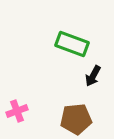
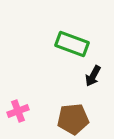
pink cross: moved 1 px right
brown pentagon: moved 3 px left
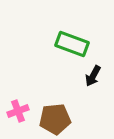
brown pentagon: moved 18 px left
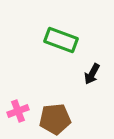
green rectangle: moved 11 px left, 4 px up
black arrow: moved 1 px left, 2 px up
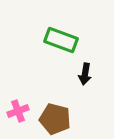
black arrow: moved 7 px left; rotated 20 degrees counterclockwise
brown pentagon: rotated 20 degrees clockwise
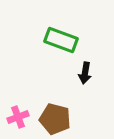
black arrow: moved 1 px up
pink cross: moved 6 px down
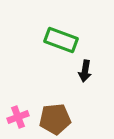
black arrow: moved 2 px up
brown pentagon: rotated 20 degrees counterclockwise
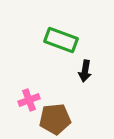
pink cross: moved 11 px right, 17 px up
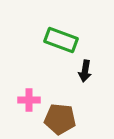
pink cross: rotated 20 degrees clockwise
brown pentagon: moved 5 px right; rotated 12 degrees clockwise
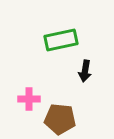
green rectangle: rotated 32 degrees counterclockwise
pink cross: moved 1 px up
